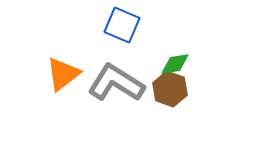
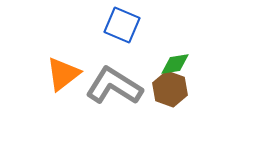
gray L-shape: moved 2 px left, 3 px down
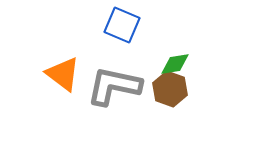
orange triangle: rotated 45 degrees counterclockwise
gray L-shape: rotated 20 degrees counterclockwise
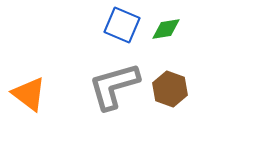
green diamond: moved 9 px left, 35 px up
orange triangle: moved 34 px left, 20 px down
gray L-shape: rotated 28 degrees counterclockwise
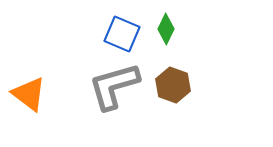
blue square: moved 9 px down
green diamond: rotated 56 degrees counterclockwise
brown hexagon: moved 3 px right, 4 px up
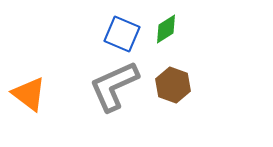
green diamond: rotated 32 degrees clockwise
gray L-shape: rotated 8 degrees counterclockwise
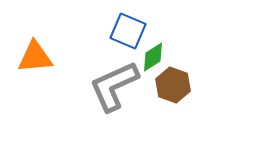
green diamond: moved 13 px left, 28 px down
blue square: moved 6 px right, 3 px up
orange triangle: moved 6 px right, 37 px up; rotated 42 degrees counterclockwise
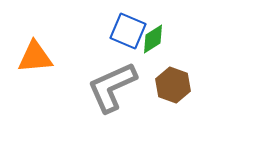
green diamond: moved 18 px up
gray L-shape: moved 2 px left, 1 px down
